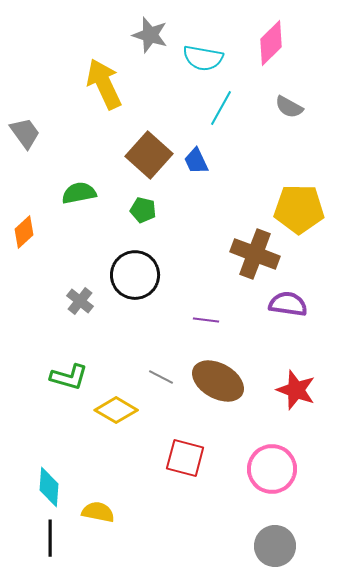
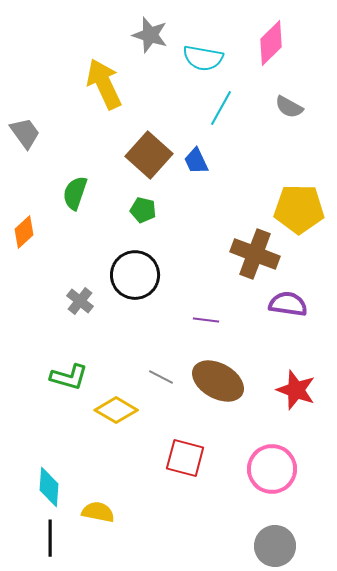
green semicircle: moved 4 px left; rotated 60 degrees counterclockwise
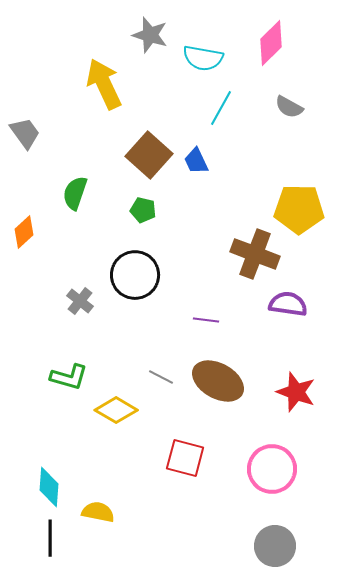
red star: moved 2 px down
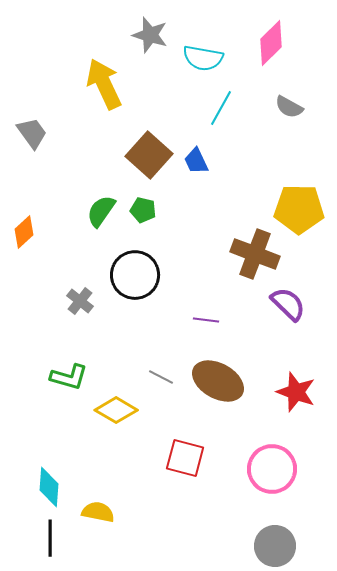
gray trapezoid: moved 7 px right
green semicircle: moved 26 px right, 18 px down; rotated 16 degrees clockwise
purple semicircle: rotated 36 degrees clockwise
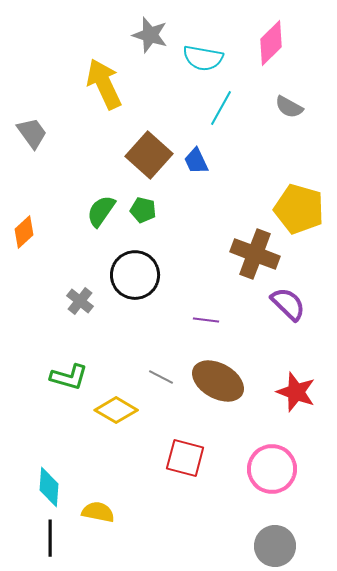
yellow pentagon: rotated 15 degrees clockwise
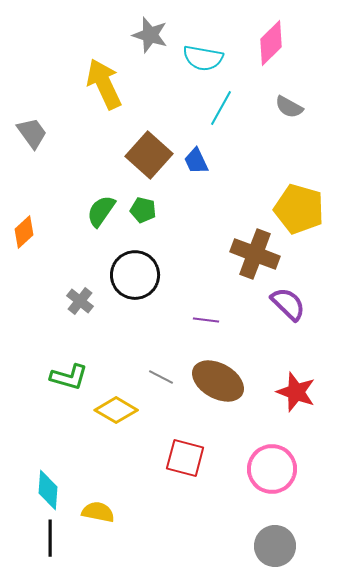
cyan diamond: moved 1 px left, 3 px down
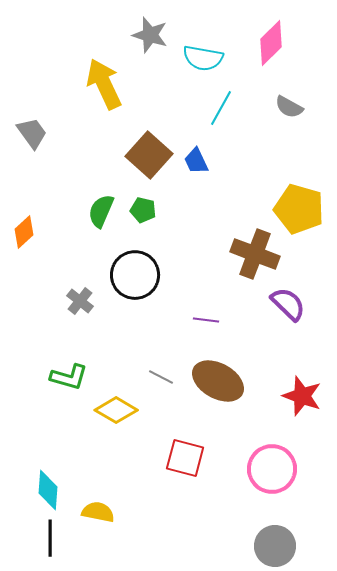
green semicircle: rotated 12 degrees counterclockwise
red star: moved 6 px right, 4 px down
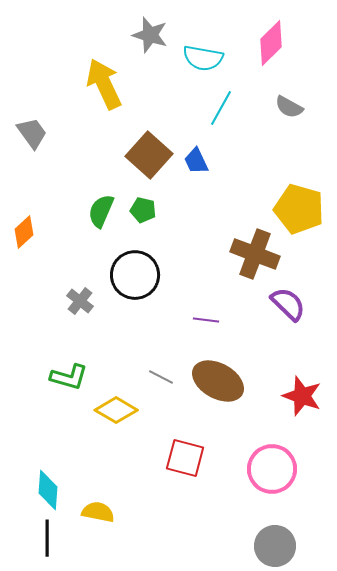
black line: moved 3 px left
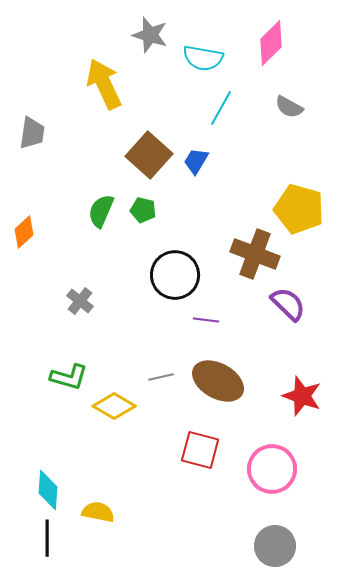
gray trapezoid: rotated 44 degrees clockwise
blue trapezoid: rotated 56 degrees clockwise
black circle: moved 40 px right
gray line: rotated 40 degrees counterclockwise
yellow diamond: moved 2 px left, 4 px up
red square: moved 15 px right, 8 px up
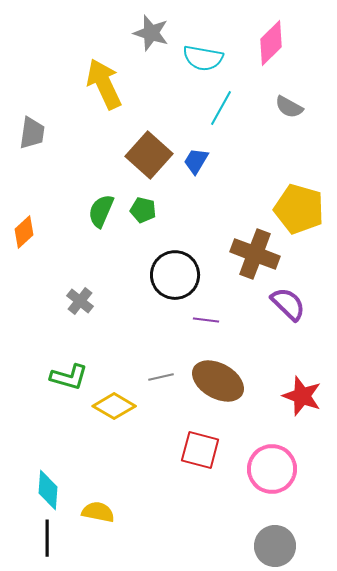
gray star: moved 1 px right, 2 px up
